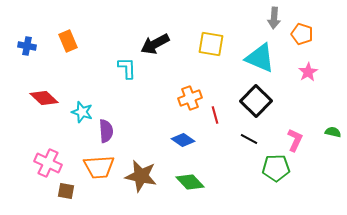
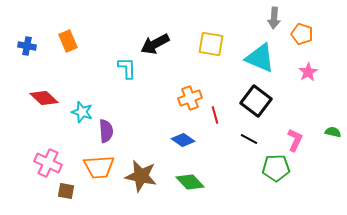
black square: rotated 8 degrees counterclockwise
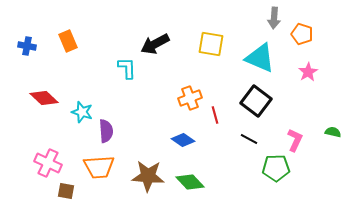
brown star: moved 7 px right; rotated 8 degrees counterclockwise
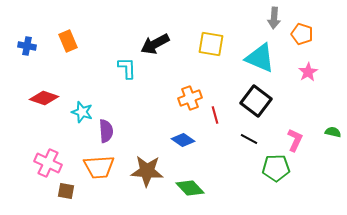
red diamond: rotated 24 degrees counterclockwise
brown star: moved 1 px left, 5 px up
green diamond: moved 6 px down
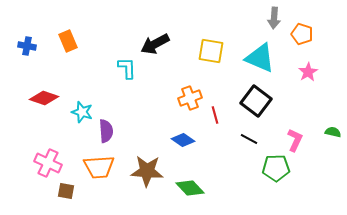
yellow square: moved 7 px down
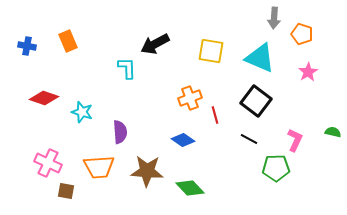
purple semicircle: moved 14 px right, 1 px down
